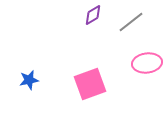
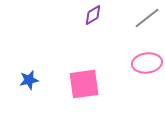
gray line: moved 16 px right, 4 px up
pink square: moved 6 px left; rotated 12 degrees clockwise
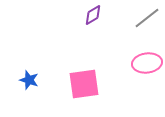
blue star: rotated 30 degrees clockwise
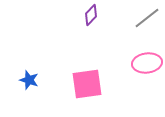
purple diamond: moved 2 px left; rotated 15 degrees counterclockwise
pink square: moved 3 px right
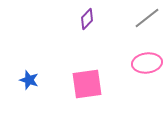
purple diamond: moved 4 px left, 4 px down
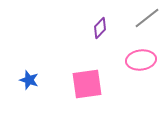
purple diamond: moved 13 px right, 9 px down
pink ellipse: moved 6 px left, 3 px up
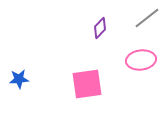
blue star: moved 10 px left, 1 px up; rotated 24 degrees counterclockwise
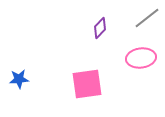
pink ellipse: moved 2 px up
